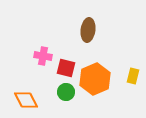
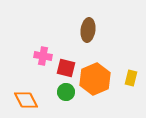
yellow rectangle: moved 2 px left, 2 px down
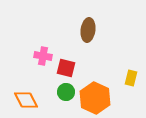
orange hexagon: moved 19 px down; rotated 12 degrees counterclockwise
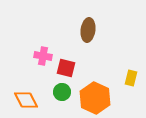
green circle: moved 4 px left
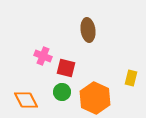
brown ellipse: rotated 15 degrees counterclockwise
pink cross: rotated 12 degrees clockwise
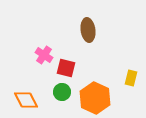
pink cross: moved 1 px right, 1 px up; rotated 12 degrees clockwise
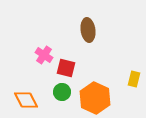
yellow rectangle: moved 3 px right, 1 px down
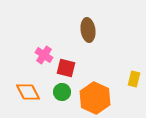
orange diamond: moved 2 px right, 8 px up
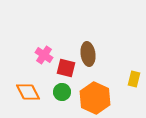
brown ellipse: moved 24 px down
